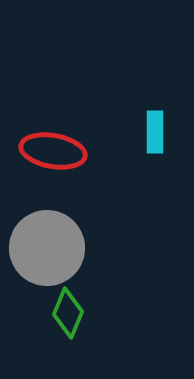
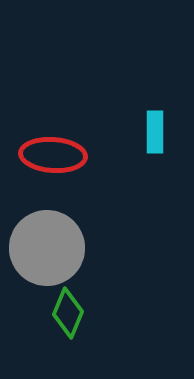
red ellipse: moved 4 px down; rotated 6 degrees counterclockwise
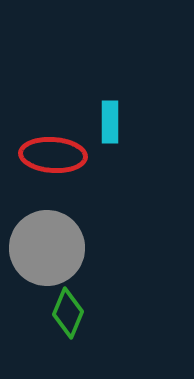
cyan rectangle: moved 45 px left, 10 px up
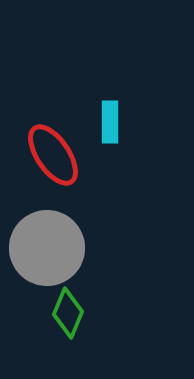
red ellipse: rotated 52 degrees clockwise
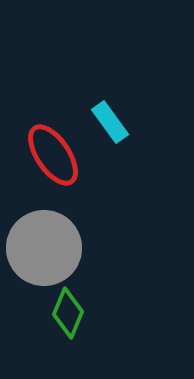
cyan rectangle: rotated 36 degrees counterclockwise
gray circle: moved 3 px left
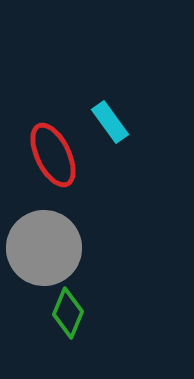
red ellipse: rotated 8 degrees clockwise
